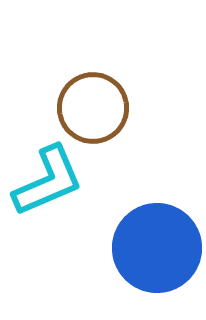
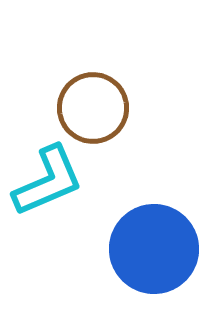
blue circle: moved 3 px left, 1 px down
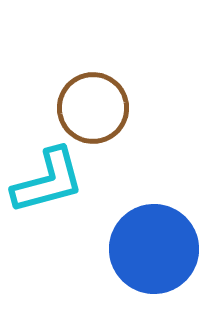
cyan L-shape: rotated 8 degrees clockwise
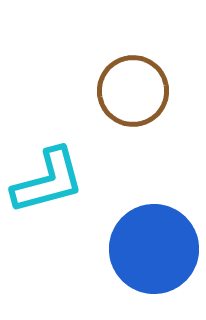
brown circle: moved 40 px right, 17 px up
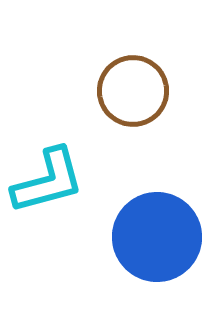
blue circle: moved 3 px right, 12 px up
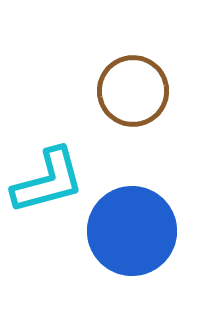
blue circle: moved 25 px left, 6 px up
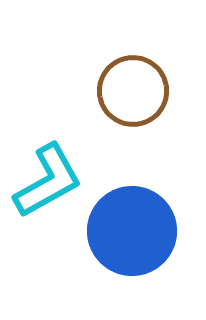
cyan L-shape: rotated 14 degrees counterclockwise
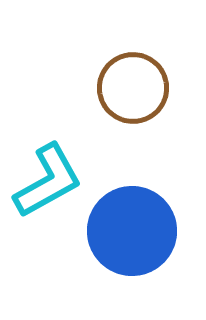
brown circle: moved 3 px up
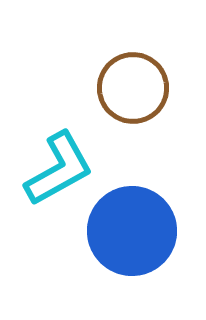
cyan L-shape: moved 11 px right, 12 px up
